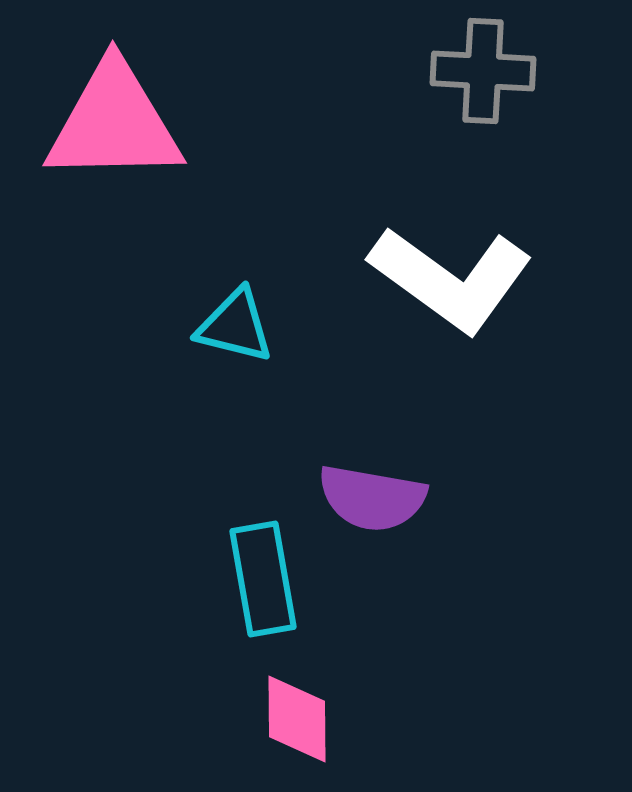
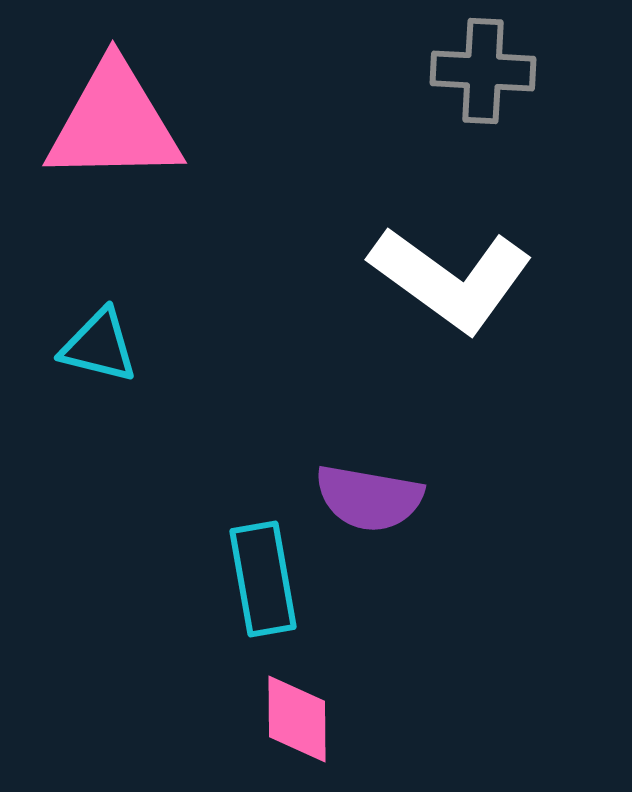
cyan triangle: moved 136 px left, 20 px down
purple semicircle: moved 3 px left
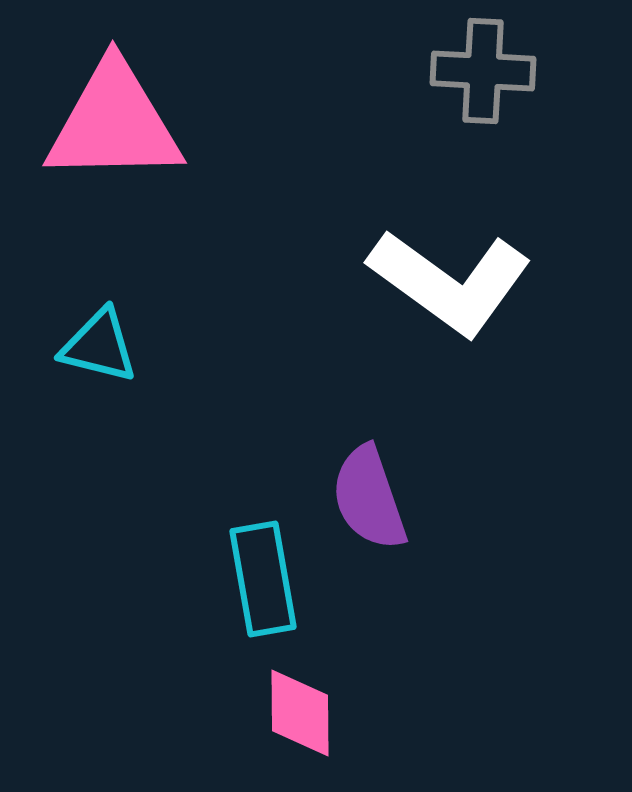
white L-shape: moved 1 px left, 3 px down
purple semicircle: rotated 61 degrees clockwise
pink diamond: moved 3 px right, 6 px up
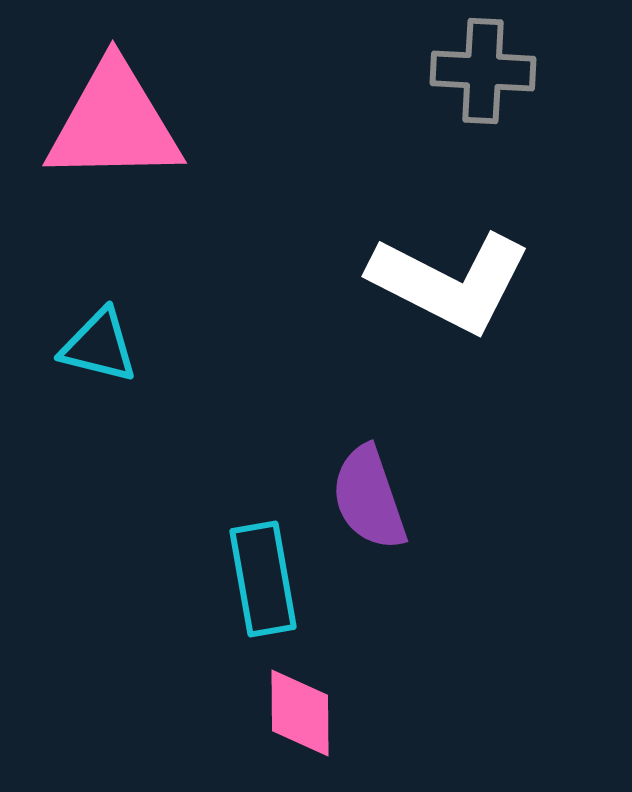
white L-shape: rotated 9 degrees counterclockwise
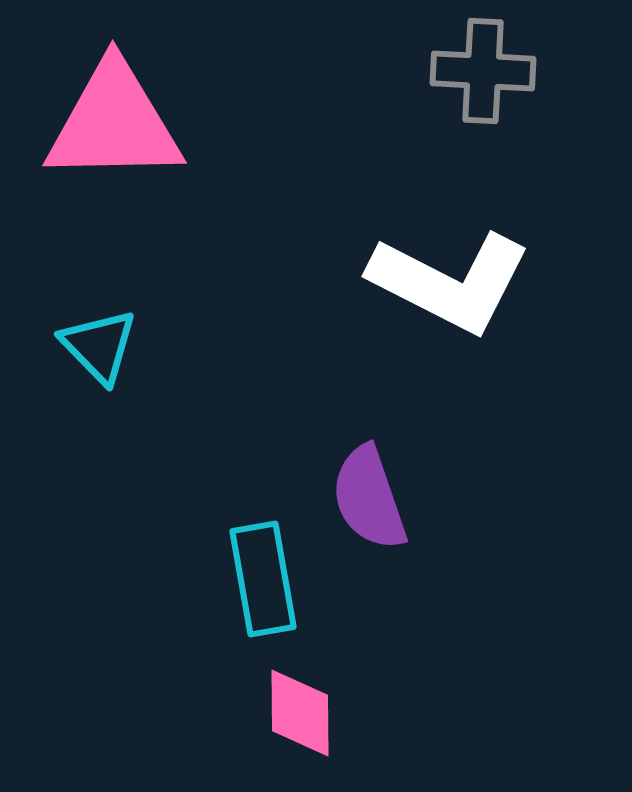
cyan triangle: rotated 32 degrees clockwise
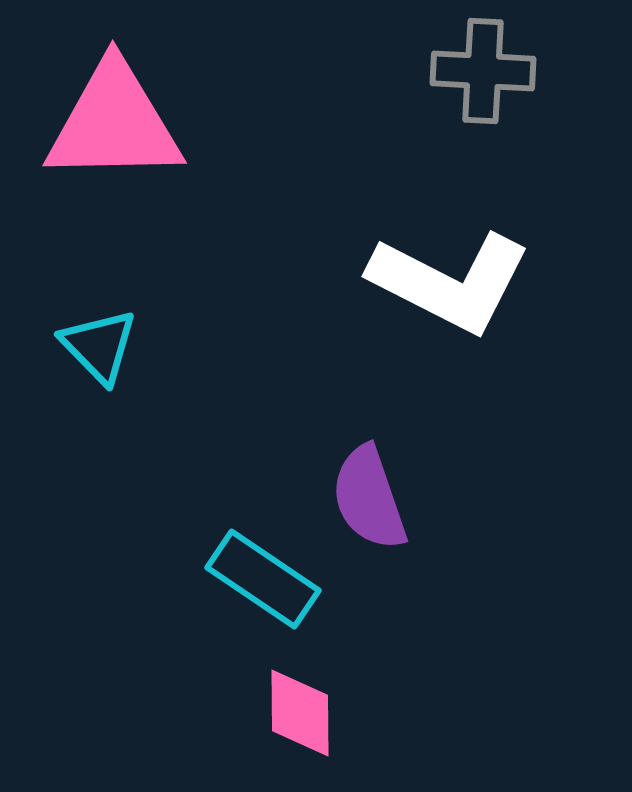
cyan rectangle: rotated 46 degrees counterclockwise
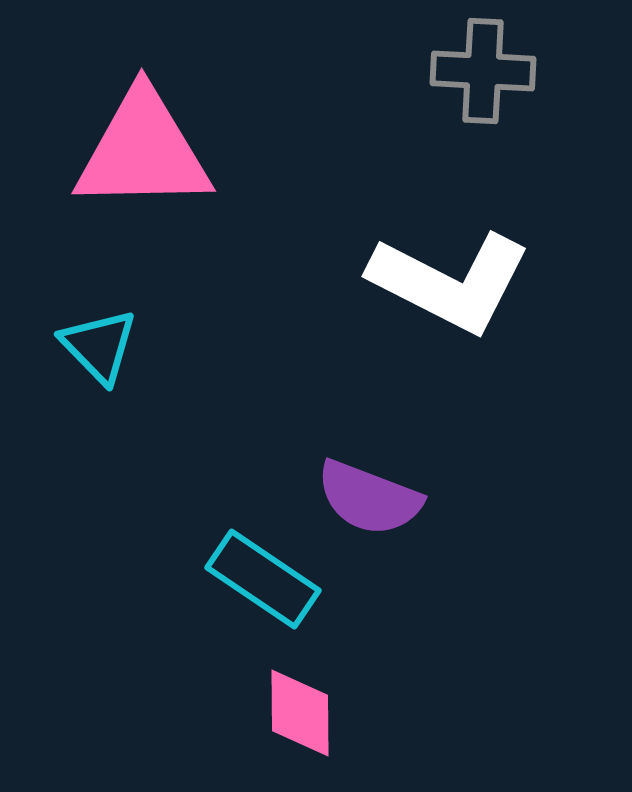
pink triangle: moved 29 px right, 28 px down
purple semicircle: rotated 50 degrees counterclockwise
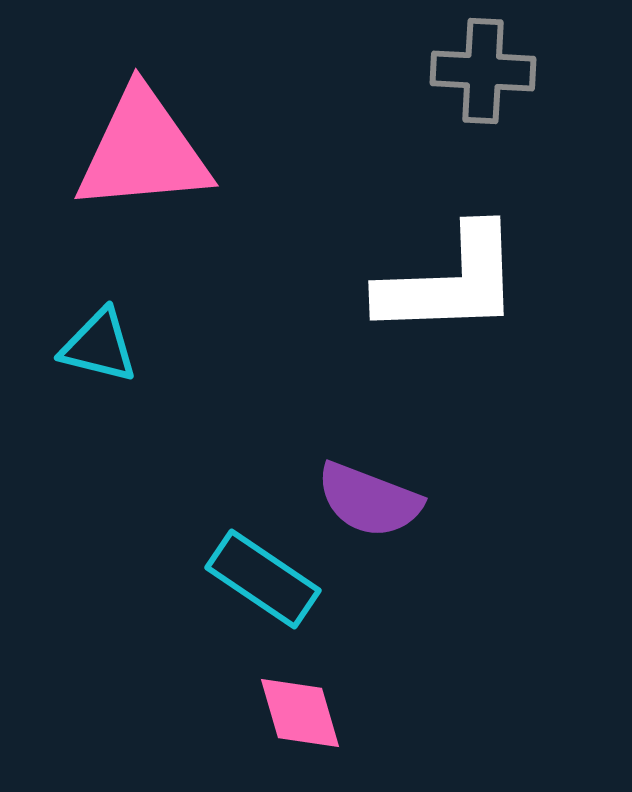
pink triangle: rotated 4 degrees counterclockwise
white L-shape: rotated 29 degrees counterclockwise
cyan triangle: rotated 32 degrees counterclockwise
purple semicircle: moved 2 px down
pink diamond: rotated 16 degrees counterclockwise
